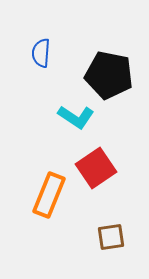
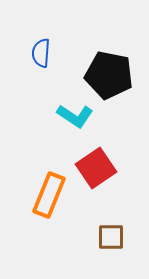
cyan L-shape: moved 1 px left, 1 px up
brown square: rotated 8 degrees clockwise
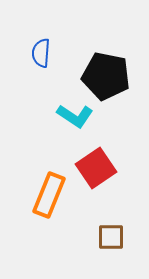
black pentagon: moved 3 px left, 1 px down
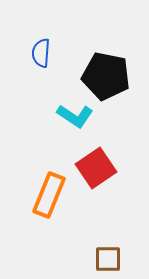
brown square: moved 3 px left, 22 px down
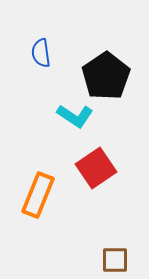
blue semicircle: rotated 12 degrees counterclockwise
black pentagon: rotated 27 degrees clockwise
orange rectangle: moved 11 px left
brown square: moved 7 px right, 1 px down
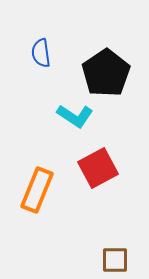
black pentagon: moved 3 px up
red square: moved 2 px right; rotated 6 degrees clockwise
orange rectangle: moved 1 px left, 5 px up
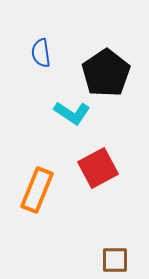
cyan L-shape: moved 3 px left, 3 px up
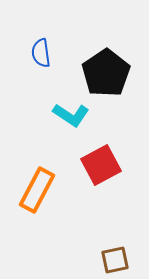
cyan L-shape: moved 1 px left, 2 px down
red square: moved 3 px right, 3 px up
orange rectangle: rotated 6 degrees clockwise
brown square: rotated 12 degrees counterclockwise
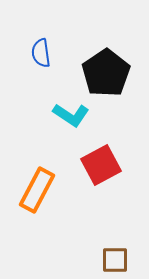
brown square: rotated 12 degrees clockwise
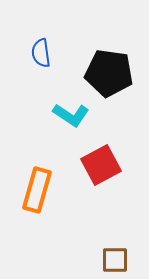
black pentagon: moved 3 px right; rotated 30 degrees counterclockwise
orange rectangle: rotated 12 degrees counterclockwise
